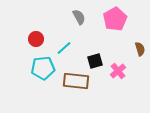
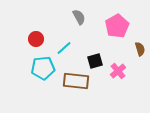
pink pentagon: moved 2 px right, 7 px down
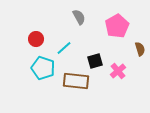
cyan pentagon: rotated 25 degrees clockwise
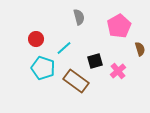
gray semicircle: rotated 14 degrees clockwise
pink pentagon: moved 2 px right
brown rectangle: rotated 30 degrees clockwise
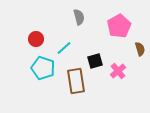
brown rectangle: rotated 45 degrees clockwise
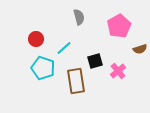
brown semicircle: rotated 88 degrees clockwise
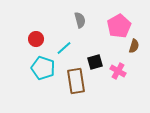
gray semicircle: moved 1 px right, 3 px down
brown semicircle: moved 6 px left, 3 px up; rotated 56 degrees counterclockwise
black square: moved 1 px down
pink cross: rotated 21 degrees counterclockwise
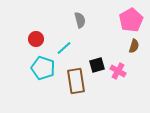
pink pentagon: moved 12 px right, 6 px up
black square: moved 2 px right, 3 px down
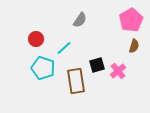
gray semicircle: rotated 49 degrees clockwise
pink cross: rotated 21 degrees clockwise
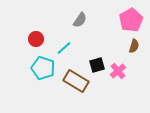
brown rectangle: rotated 50 degrees counterclockwise
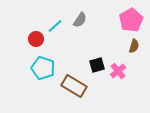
cyan line: moved 9 px left, 22 px up
brown rectangle: moved 2 px left, 5 px down
